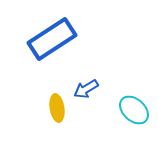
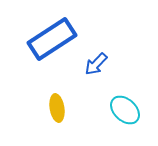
blue arrow: moved 10 px right, 25 px up; rotated 15 degrees counterclockwise
cyan ellipse: moved 9 px left
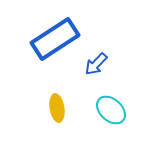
blue rectangle: moved 3 px right
cyan ellipse: moved 14 px left
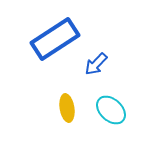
yellow ellipse: moved 10 px right
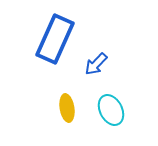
blue rectangle: rotated 33 degrees counterclockwise
cyan ellipse: rotated 20 degrees clockwise
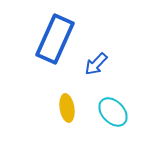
cyan ellipse: moved 2 px right, 2 px down; rotated 16 degrees counterclockwise
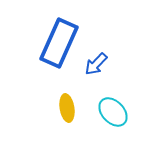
blue rectangle: moved 4 px right, 4 px down
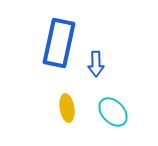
blue rectangle: rotated 12 degrees counterclockwise
blue arrow: rotated 45 degrees counterclockwise
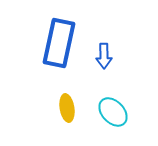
blue arrow: moved 8 px right, 8 px up
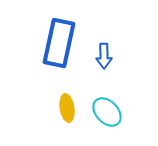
cyan ellipse: moved 6 px left
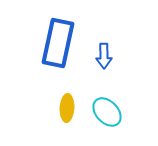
blue rectangle: moved 1 px left
yellow ellipse: rotated 12 degrees clockwise
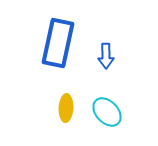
blue arrow: moved 2 px right
yellow ellipse: moved 1 px left
